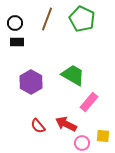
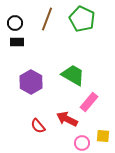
red arrow: moved 1 px right, 5 px up
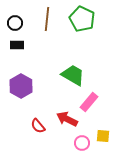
brown line: rotated 15 degrees counterclockwise
black rectangle: moved 3 px down
purple hexagon: moved 10 px left, 4 px down
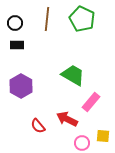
pink rectangle: moved 2 px right
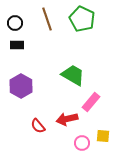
brown line: rotated 25 degrees counterclockwise
red arrow: rotated 40 degrees counterclockwise
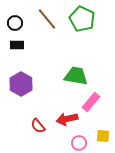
brown line: rotated 20 degrees counterclockwise
green trapezoid: moved 3 px right, 1 px down; rotated 20 degrees counterclockwise
purple hexagon: moved 2 px up
pink circle: moved 3 px left
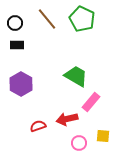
green trapezoid: rotated 20 degrees clockwise
red semicircle: rotated 112 degrees clockwise
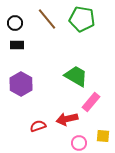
green pentagon: rotated 15 degrees counterclockwise
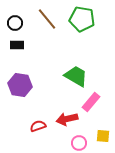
purple hexagon: moved 1 px left, 1 px down; rotated 20 degrees counterclockwise
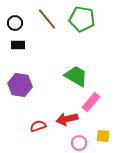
black rectangle: moved 1 px right
